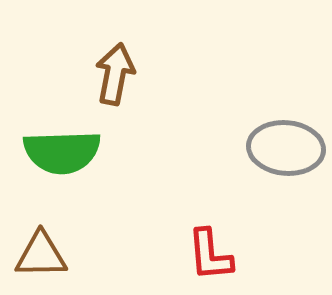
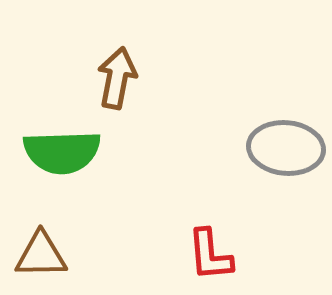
brown arrow: moved 2 px right, 4 px down
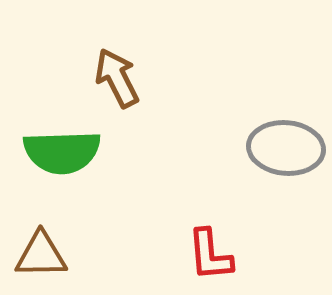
brown arrow: rotated 38 degrees counterclockwise
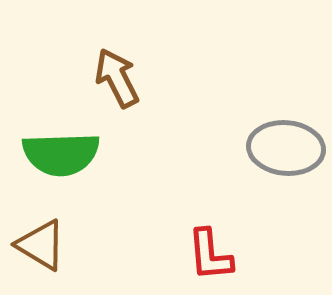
green semicircle: moved 1 px left, 2 px down
brown triangle: moved 10 px up; rotated 32 degrees clockwise
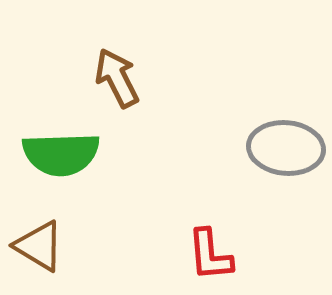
brown triangle: moved 2 px left, 1 px down
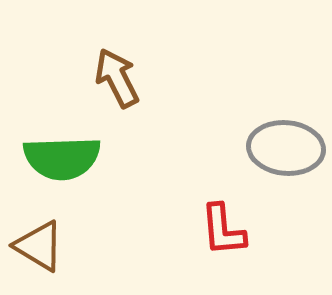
green semicircle: moved 1 px right, 4 px down
red L-shape: moved 13 px right, 25 px up
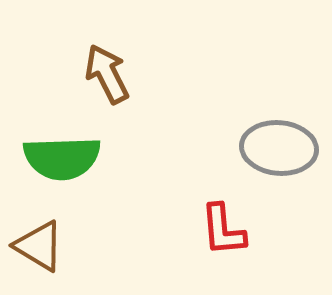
brown arrow: moved 10 px left, 4 px up
gray ellipse: moved 7 px left
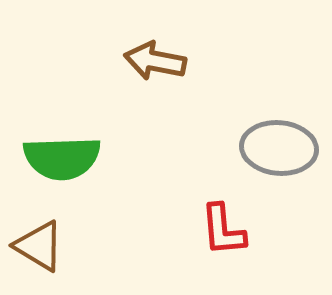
brown arrow: moved 48 px right, 13 px up; rotated 52 degrees counterclockwise
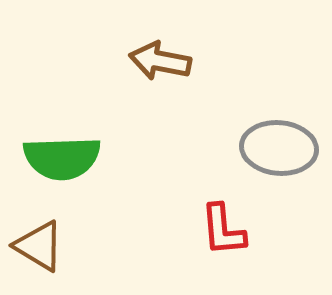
brown arrow: moved 5 px right
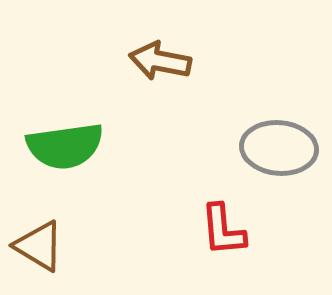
green semicircle: moved 3 px right, 12 px up; rotated 6 degrees counterclockwise
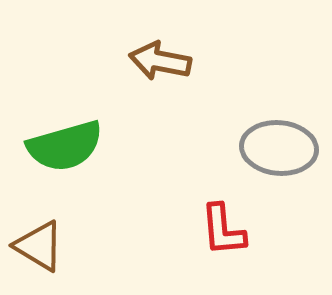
green semicircle: rotated 8 degrees counterclockwise
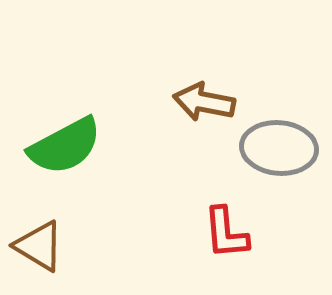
brown arrow: moved 44 px right, 41 px down
green semicircle: rotated 12 degrees counterclockwise
red L-shape: moved 3 px right, 3 px down
